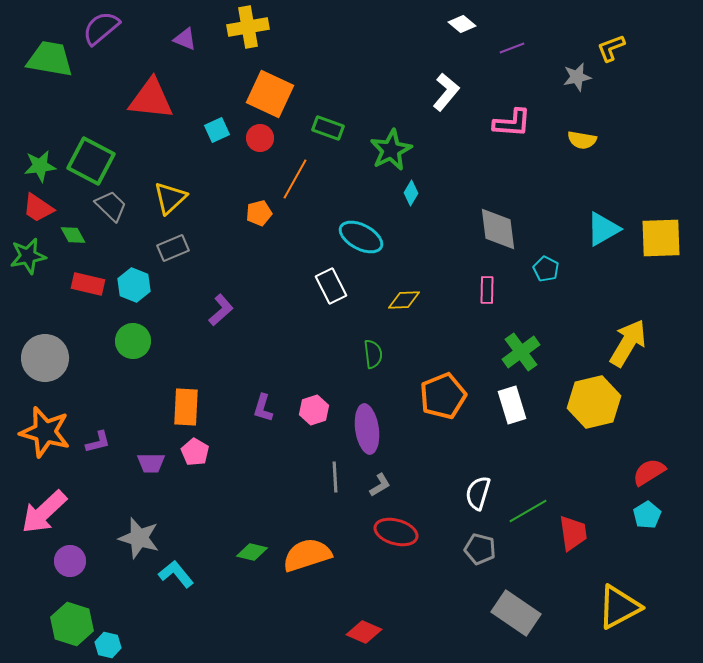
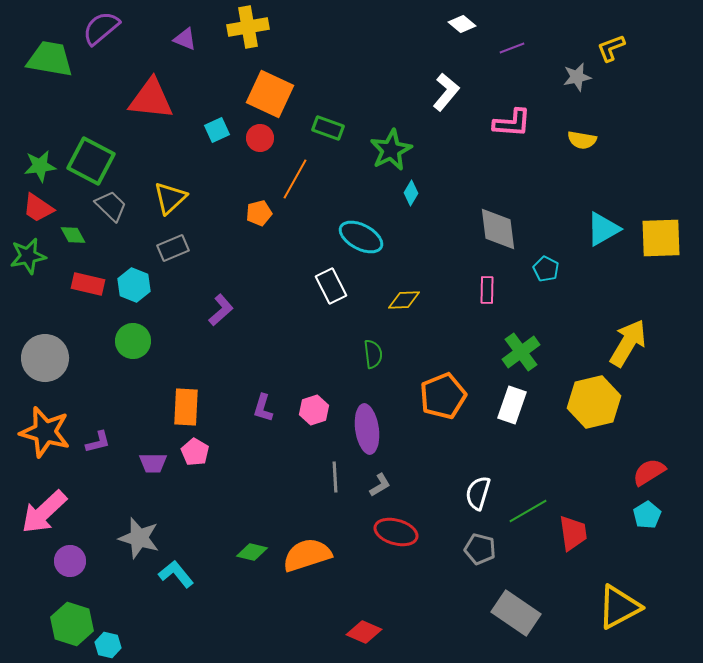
white rectangle at (512, 405): rotated 36 degrees clockwise
purple trapezoid at (151, 463): moved 2 px right
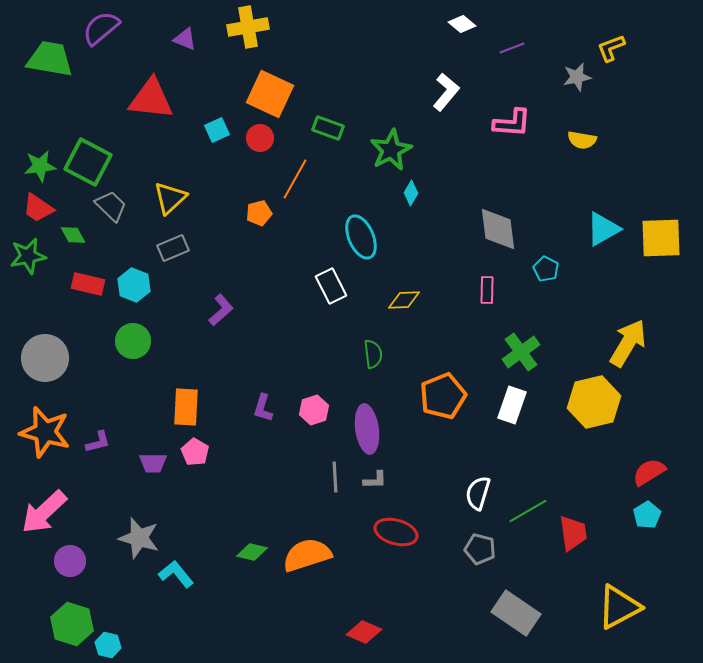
green square at (91, 161): moved 3 px left, 1 px down
cyan ellipse at (361, 237): rotated 39 degrees clockwise
gray L-shape at (380, 485): moved 5 px left, 5 px up; rotated 30 degrees clockwise
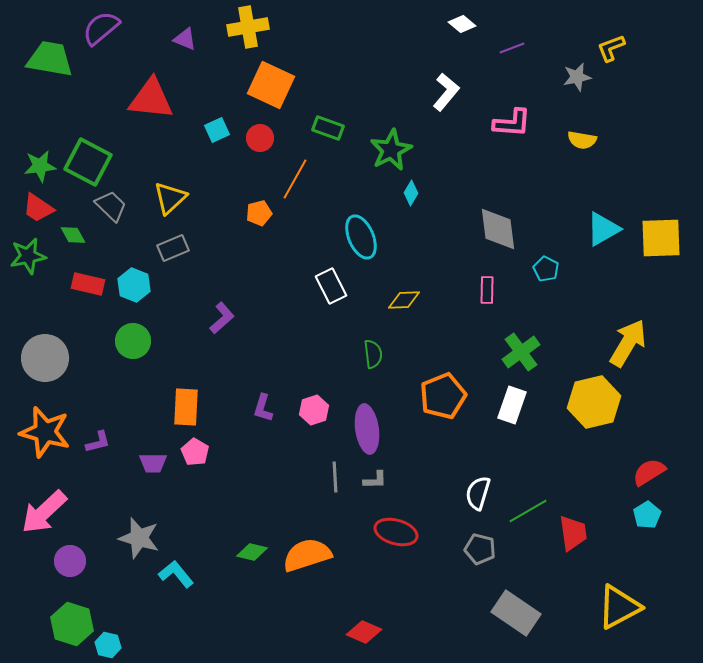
orange square at (270, 94): moved 1 px right, 9 px up
purple L-shape at (221, 310): moved 1 px right, 8 px down
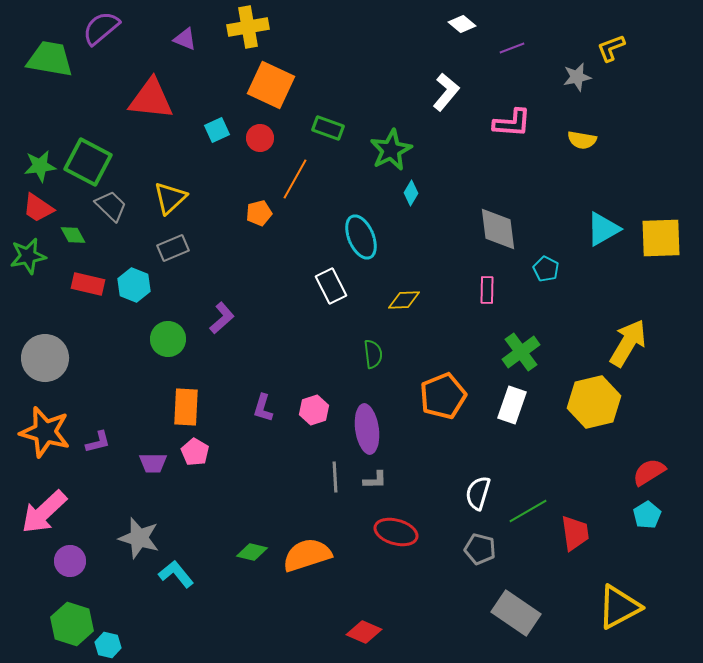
green circle at (133, 341): moved 35 px right, 2 px up
red trapezoid at (573, 533): moved 2 px right
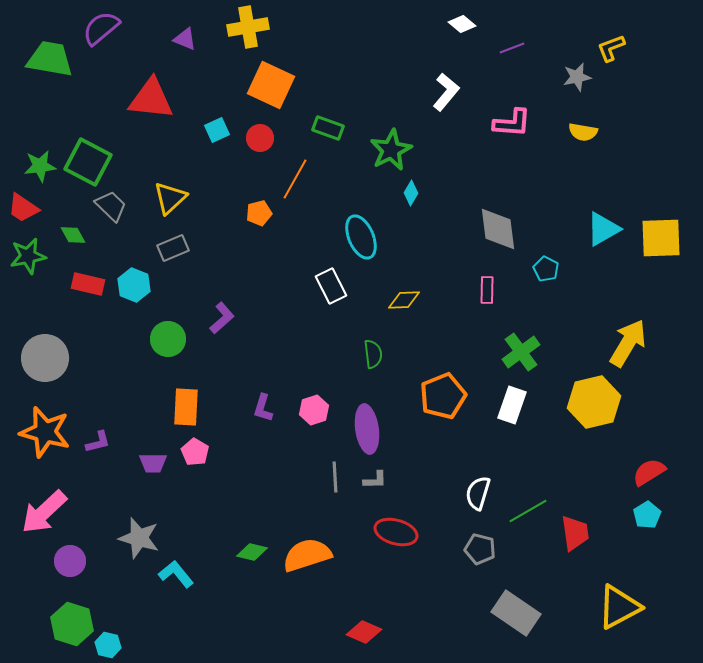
yellow semicircle at (582, 140): moved 1 px right, 8 px up
red trapezoid at (38, 208): moved 15 px left
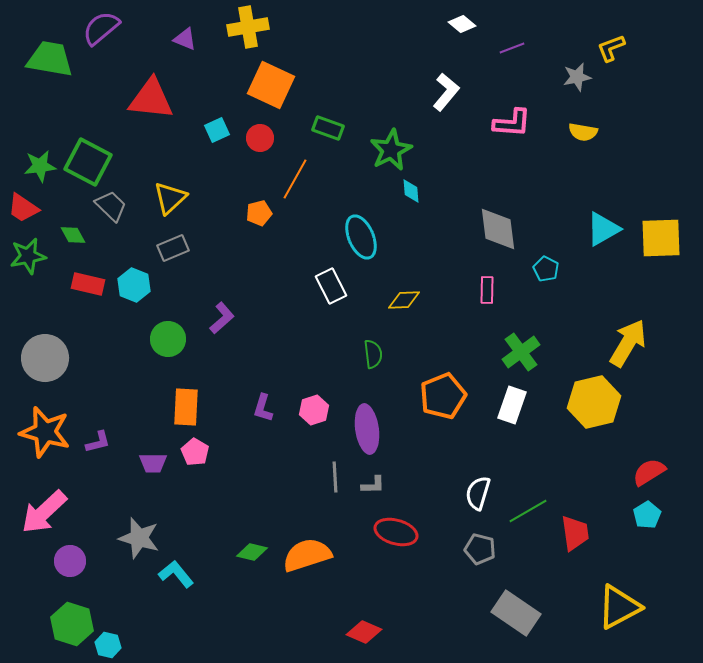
cyan diamond at (411, 193): moved 2 px up; rotated 35 degrees counterclockwise
gray L-shape at (375, 480): moved 2 px left, 5 px down
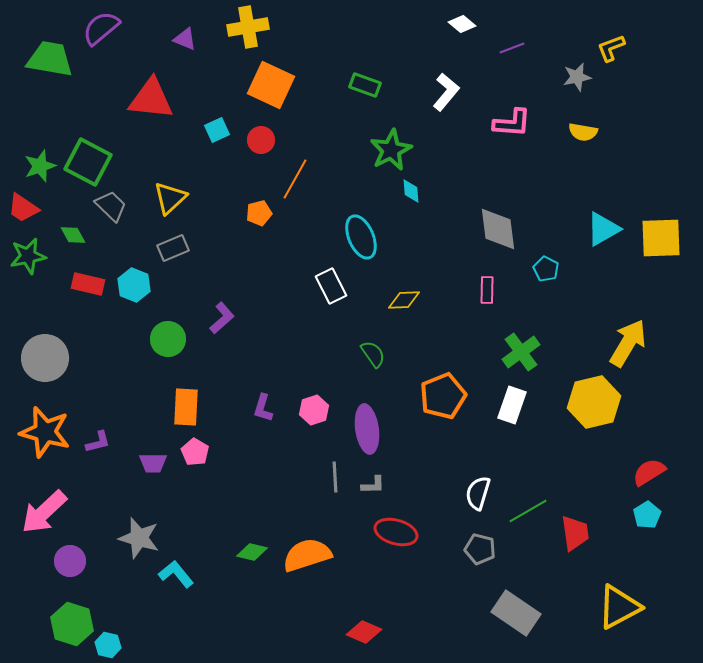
green rectangle at (328, 128): moved 37 px right, 43 px up
red circle at (260, 138): moved 1 px right, 2 px down
green star at (40, 166): rotated 12 degrees counterclockwise
green semicircle at (373, 354): rotated 28 degrees counterclockwise
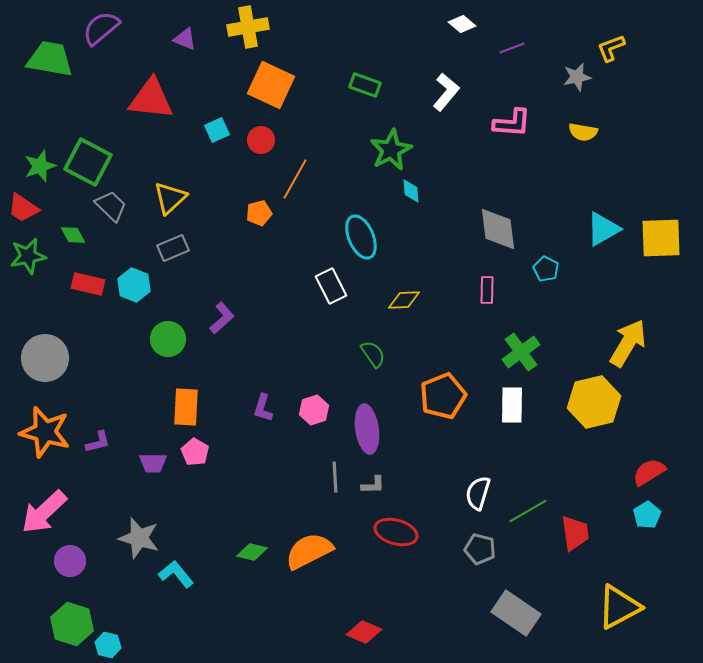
white rectangle at (512, 405): rotated 18 degrees counterclockwise
orange semicircle at (307, 555): moved 2 px right, 4 px up; rotated 9 degrees counterclockwise
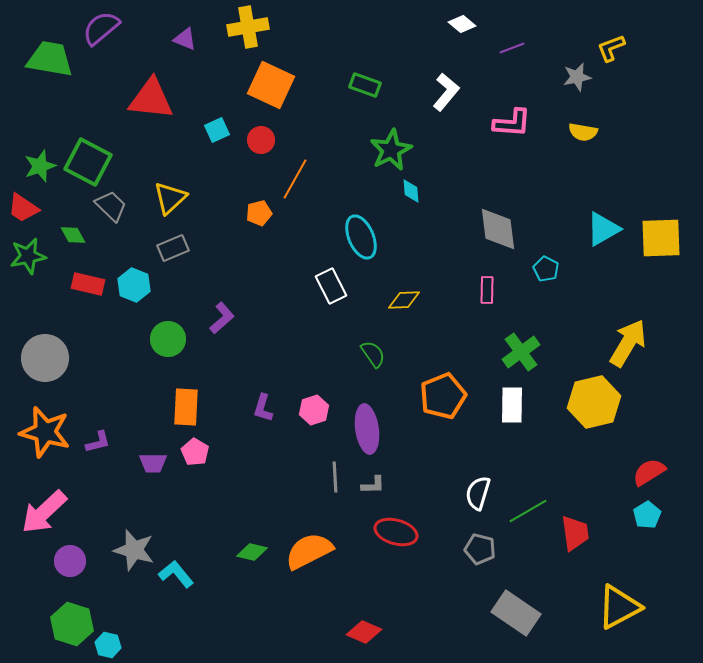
gray star at (139, 538): moved 5 px left, 12 px down
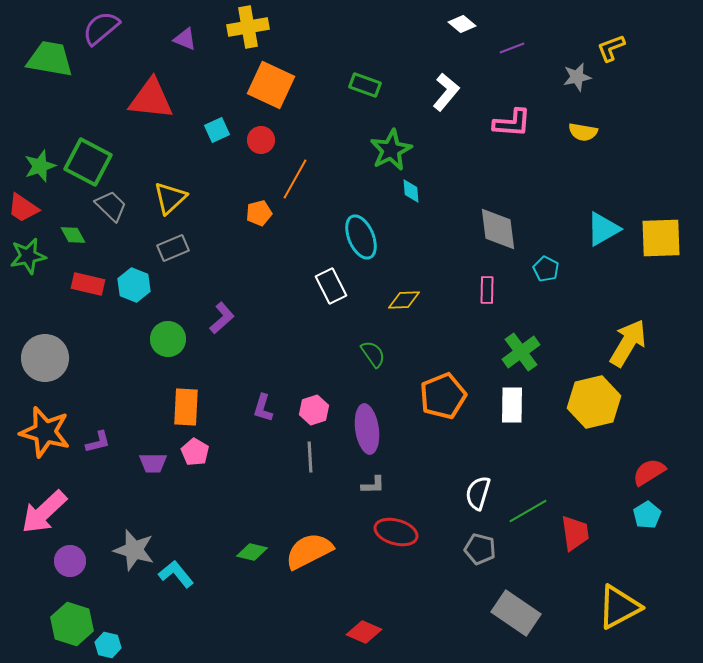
gray line at (335, 477): moved 25 px left, 20 px up
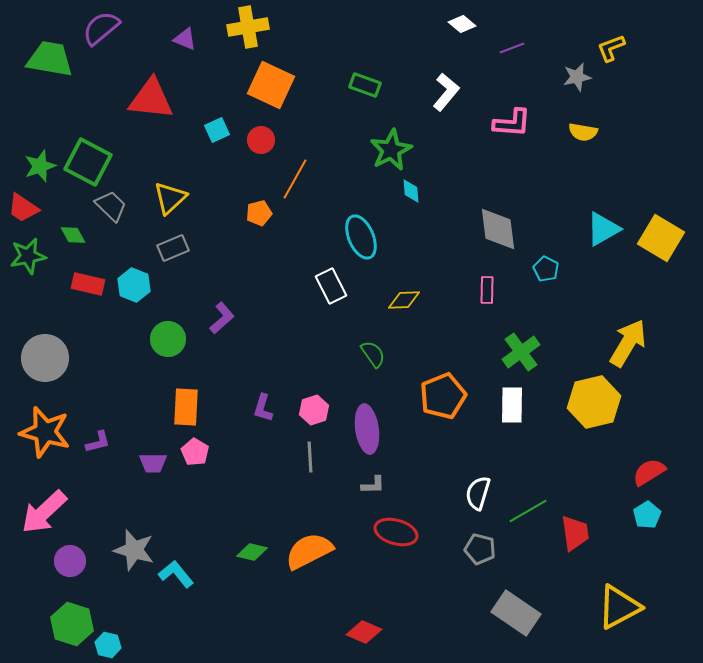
yellow square at (661, 238): rotated 33 degrees clockwise
